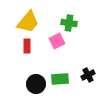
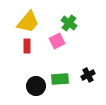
green cross: rotated 28 degrees clockwise
black circle: moved 2 px down
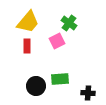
black cross: moved 18 px down; rotated 32 degrees clockwise
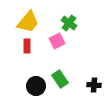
green rectangle: rotated 60 degrees clockwise
black cross: moved 6 px right, 8 px up
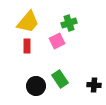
green cross: rotated 35 degrees clockwise
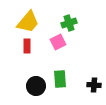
pink square: moved 1 px right, 1 px down
green rectangle: rotated 30 degrees clockwise
